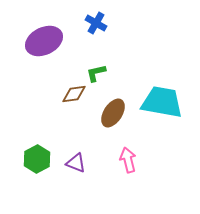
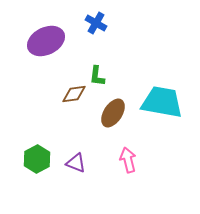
purple ellipse: moved 2 px right
green L-shape: moved 1 px right, 3 px down; rotated 70 degrees counterclockwise
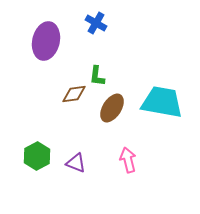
purple ellipse: rotated 51 degrees counterclockwise
brown ellipse: moved 1 px left, 5 px up
green hexagon: moved 3 px up
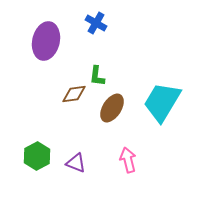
cyan trapezoid: rotated 69 degrees counterclockwise
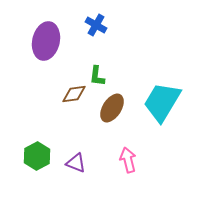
blue cross: moved 2 px down
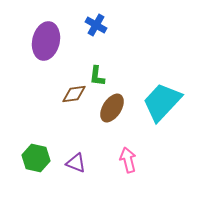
cyan trapezoid: rotated 12 degrees clockwise
green hexagon: moved 1 px left, 2 px down; rotated 20 degrees counterclockwise
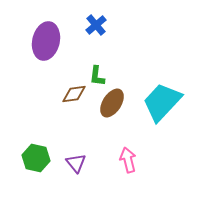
blue cross: rotated 20 degrees clockwise
brown ellipse: moved 5 px up
purple triangle: rotated 30 degrees clockwise
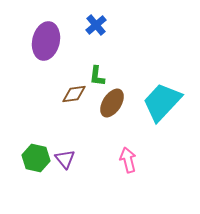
purple triangle: moved 11 px left, 4 px up
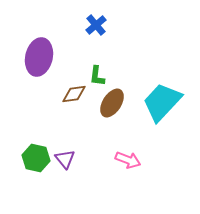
purple ellipse: moved 7 px left, 16 px down
pink arrow: rotated 125 degrees clockwise
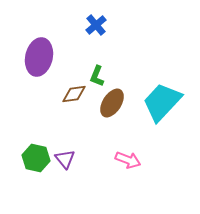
green L-shape: rotated 15 degrees clockwise
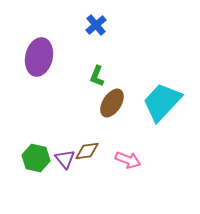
brown diamond: moved 13 px right, 57 px down
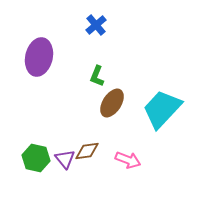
cyan trapezoid: moved 7 px down
